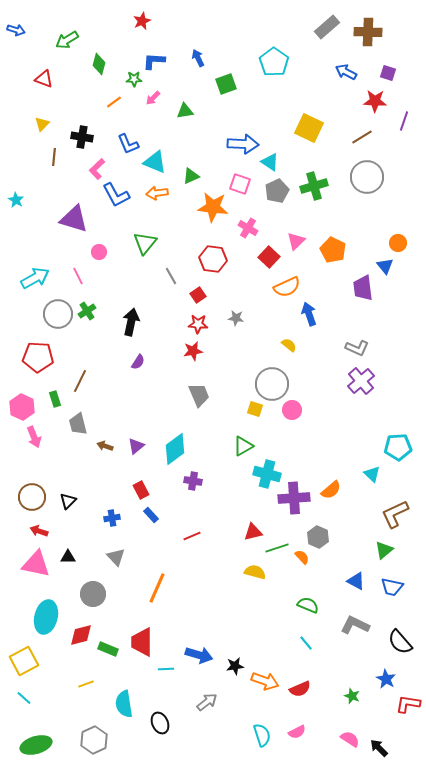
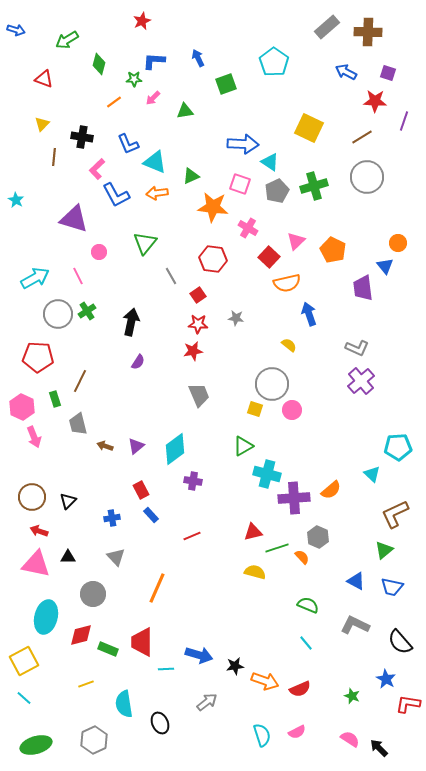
orange semicircle at (287, 287): moved 4 px up; rotated 12 degrees clockwise
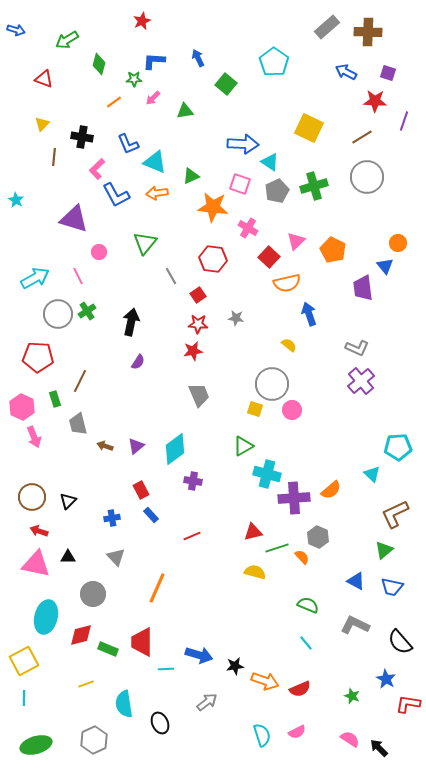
green square at (226, 84): rotated 30 degrees counterclockwise
cyan line at (24, 698): rotated 49 degrees clockwise
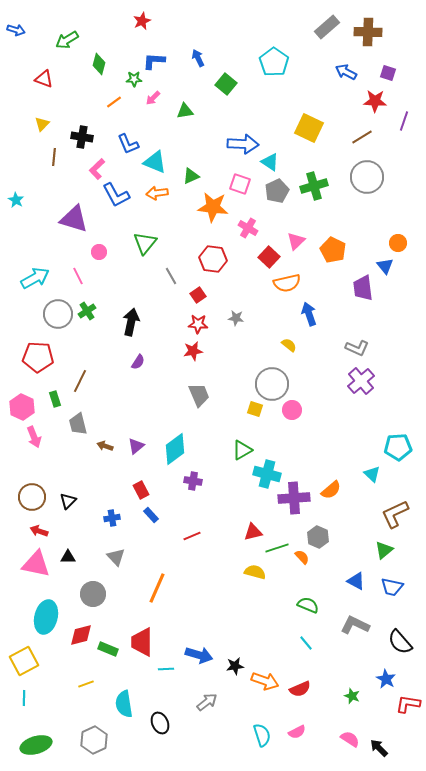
green triangle at (243, 446): moved 1 px left, 4 px down
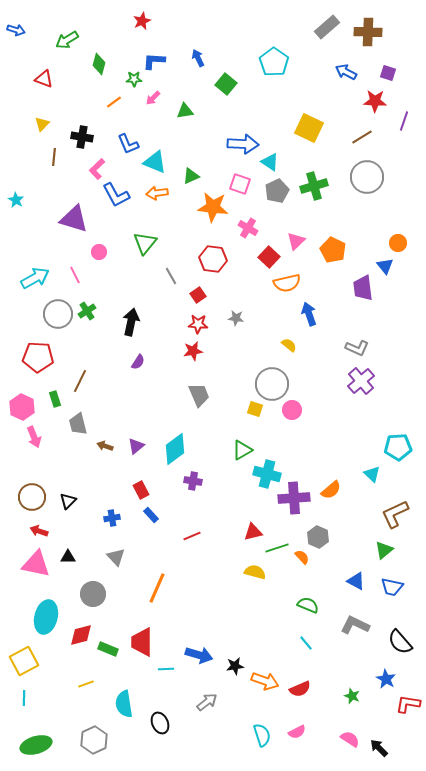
pink line at (78, 276): moved 3 px left, 1 px up
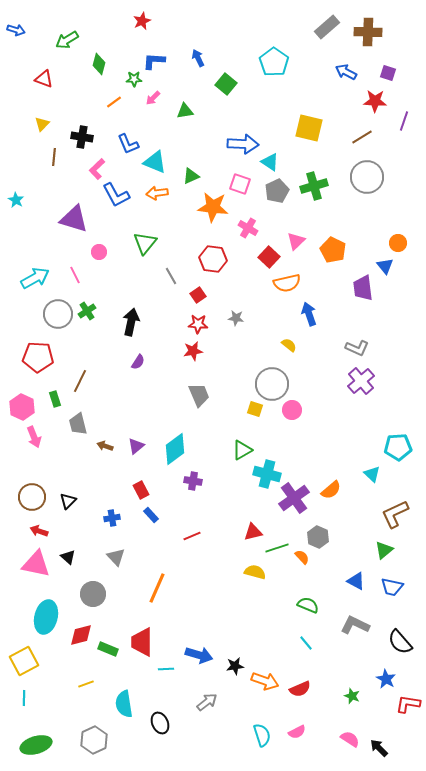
yellow square at (309, 128): rotated 12 degrees counterclockwise
purple cross at (294, 498): rotated 32 degrees counterclockwise
black triangle at (68, 557): rotated 42 degrees clockwise
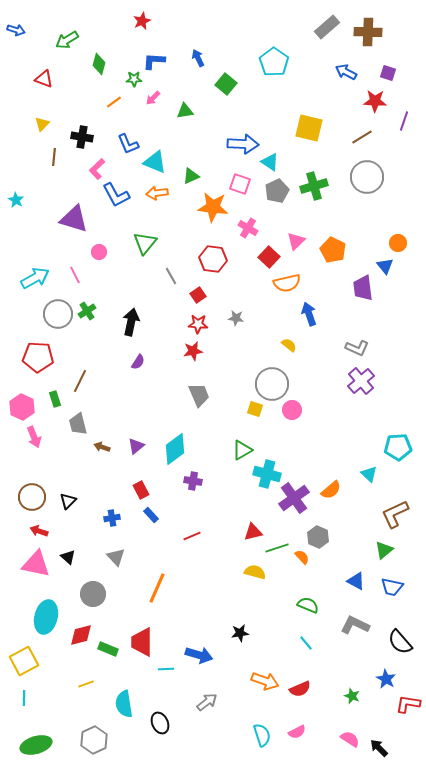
brown arrow at (105, 446): moved 3 px left, 1 px down
cyan triangle at (372, 474): moved 3 px left
black star at (235, 666): moved 5 px right, 33 px up
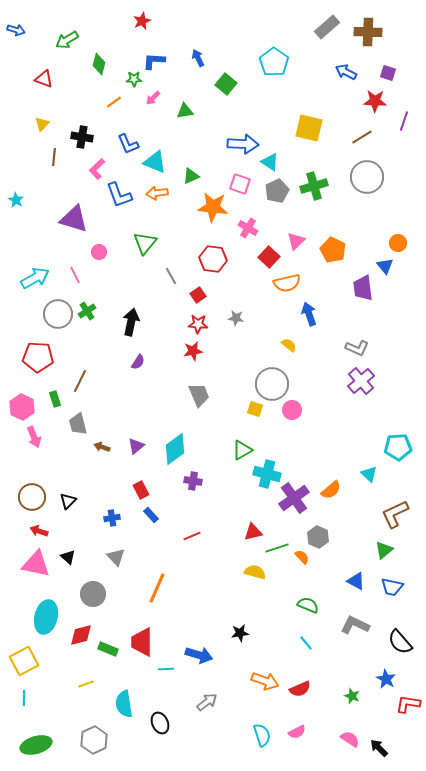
blue L-shape at (116, 195): moved 3 px right; rotated 8 degrees clockwise
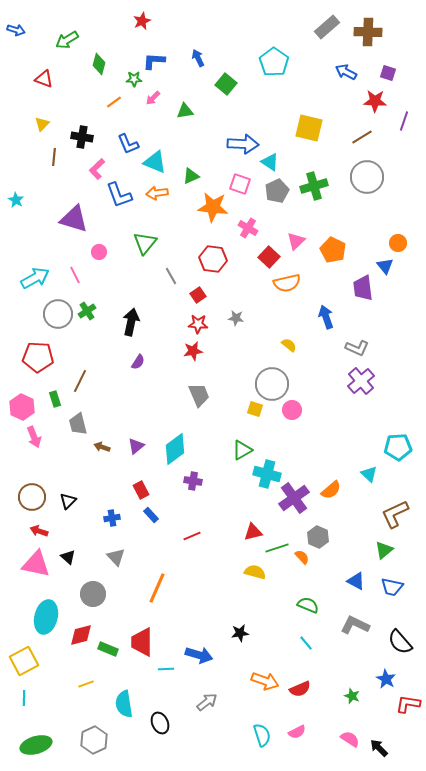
blue arrow at (309, 314): moved 17 px right, 3 px down
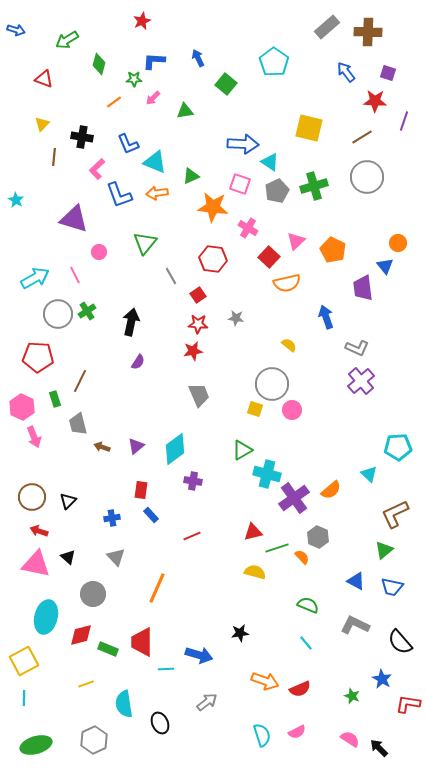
blue arrow at (346, 72): rotated 25 degrees clockwise
red rectangle at (141, 490): rotated 36 degrees clockwise
blue star at (386, 679): moved 4 px left
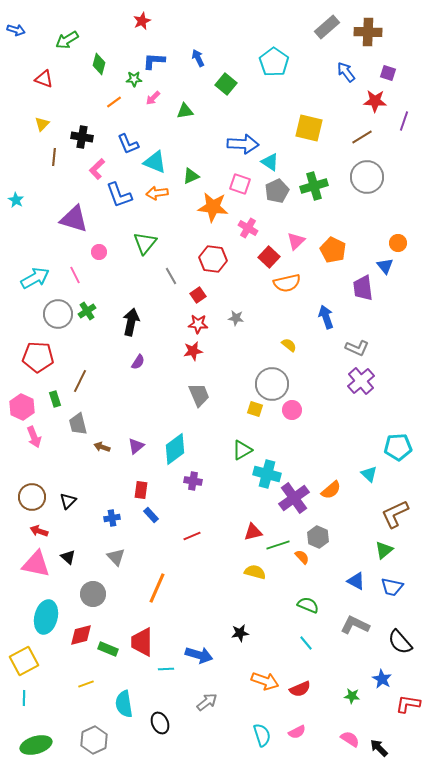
green line at (277, 548): moved 1 px right, 3 px up
green star at (352, 696): rotated 14 degrees counterclockwise
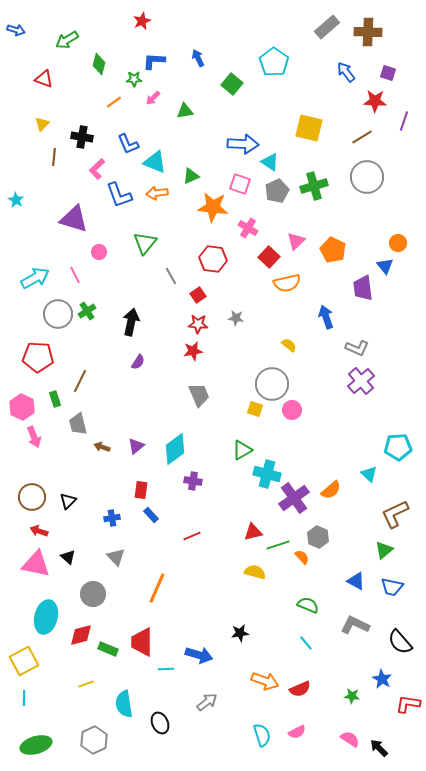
green square at (226, 84): moved 6 px right
